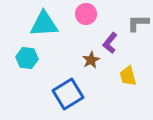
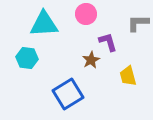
purple L-shape: moved 2 px left, 1 px up; rotated 125 degrees clockwise
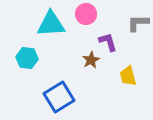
cyan triangle: moved 7 px right
blue square: moved 9 px left, 3 px down
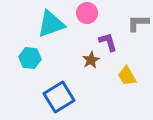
pink circle: moved 1 px right, 1 px up
cyan triangle: rotated 16 degrees counterclockwise
cyan hexagon: moved 3 px right
yellow trapezoid: moved 1 px left; rotated 15 degrees counterclockwise
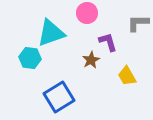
cyan triangle: moved 9 px down
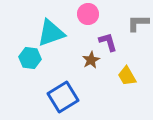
pink circle: moved 1 px right, 1 px down
blue square: moved 4 px right
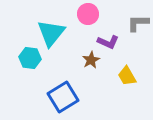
cyan triangle: rotated 32 degrees counterclockwise
purple L-shape: rotated 130 degrees clockwise
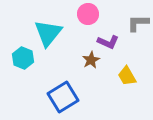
cyan triangle: moved 3 px left
cyan hexagon: moved 7 px left; rotated 15 degrees clockwise
